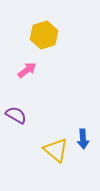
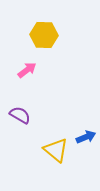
yellow hexagon: rotated 20 degrees clockwise
purple semicircle: moved 4 px right
blue arrow: moved 3 px right, 2 px up; rotated 108 degrees counterclockwise
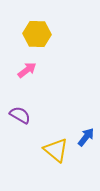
yellow hexagon: moved 7 px left, 1 px up
blue arrow: rotated 30 degrees counterclockwise
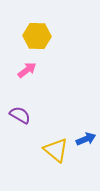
yellow hexagon: moved 2 px down
blue arrow: moved 2 px down; rotated 30 degrees clockwise
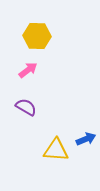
pink arrow: moved 1 px right
purple semicircle: moved 6 px right, 8 px up
yellow triangle: rotated 36 degrees counterclockwise
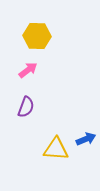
purple semicircle: rotated 80 degrees clockwise
yellow triangle: moved 1 px up
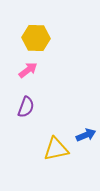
yellow hexagon: moved 1 px left, 2 px down
blue arrow: moved 4 px up
yellow triangle: rotated 16 degrees counterclockwise
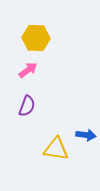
purple semicircle: moved 1 px right, 1 px up
blue arrow: rotated 30 degrees clockwise
yellow triangle: rotated 20 degrees clockwise
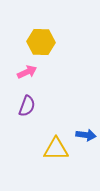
yellow hexagon: moved 5 px right, 4 px down
pink arrow: moved 1 px left, 2 px down; rotated 12 degrees clockwise
yellow triangle: rotated 8 degrees counterclockwise
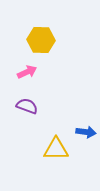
yellow hexagon: moved 2 px up
purple semicircle: rotated 90 degrees counterclockwise
blue arrow: moved 3 px up
